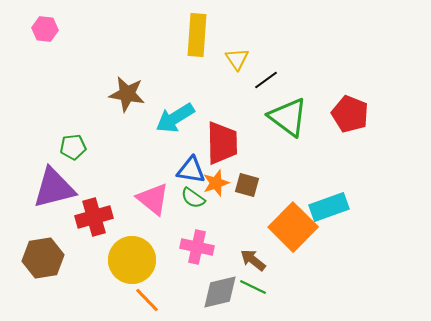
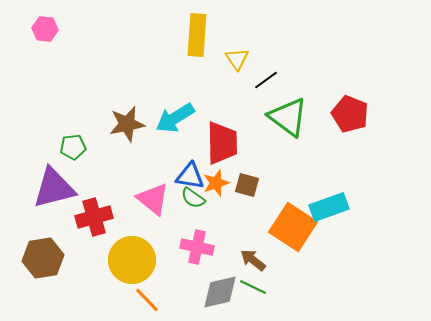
brown star: moved 30 px down; rotated 21 degrees counterclockwise
blue triangle: moved 1 px left, 6 px down
orange square: rotated 12 degrees counterclockwise
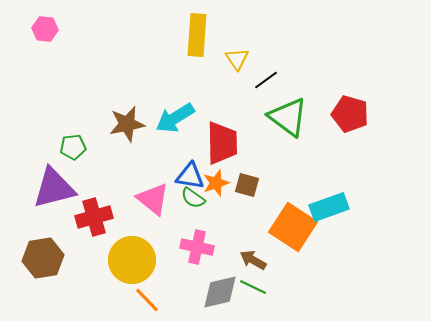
red pentagon: rotated 6 degrees counterclockwise
brown arrow: rotated 8 degrees counterclockwise
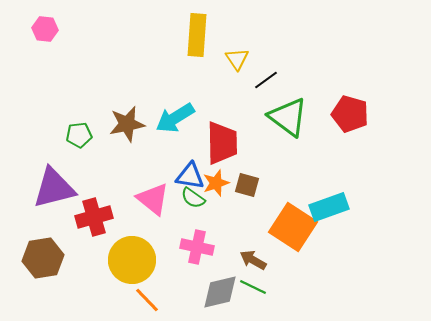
green pentagon: moved 6 px right, 12 px up
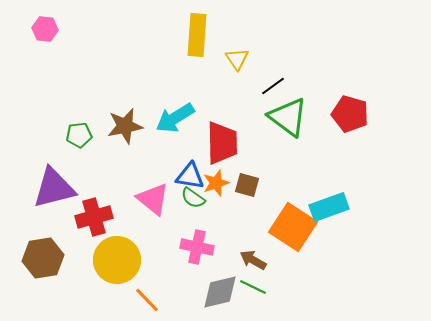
black line: moved 7 px right, 6 px down
brown star: moved 2 px left, 2 px down
yellow circle: moved 15 px left
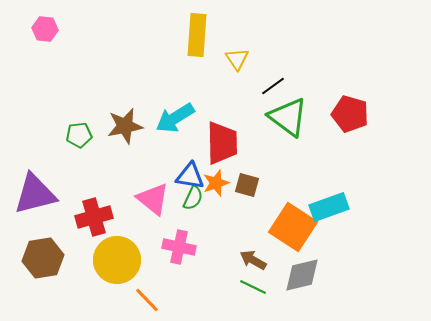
purple triangle: moved 19 px left, 6 px down
green semicircle: rotated 100 degrees counterclockwise
pink cross: moved 18 px left
gray diamond: moved 82 px right, 17 px up
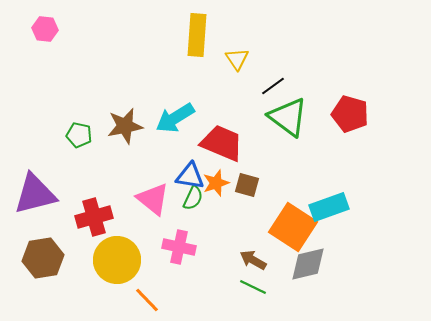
green pentagon: rotated 20 degrees clockwise
red trapezoid: rotated 66 degrees counterclockwise
gray diamond: moved 6 px right, 11 px up
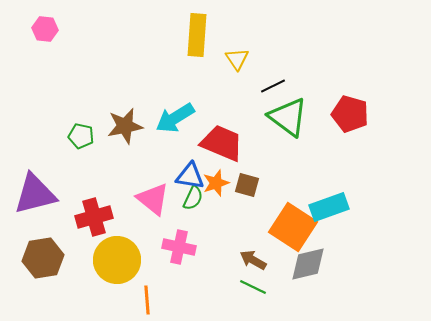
black line: rotated 10 degrees clockwise
green pentagon: moved 2 px right, 1 px down
orange line: rotated 40 degrees clockwise
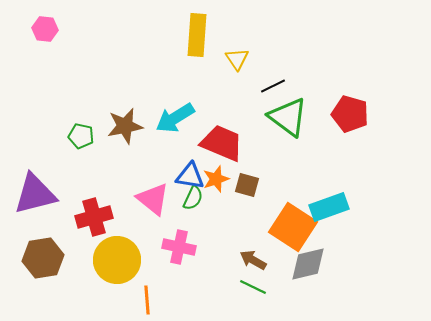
orange star: moved 4 px up
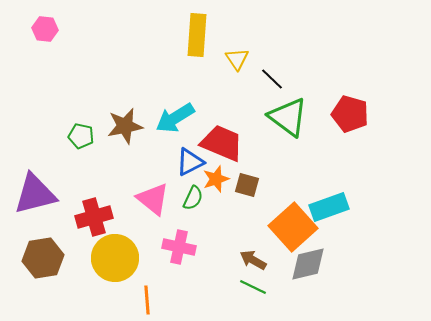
black line: moved 1 px left, 7 px up; rotated 70 degrees clockwise
blue triangle: moved 14 px up; rotated 36 degrees counterclockwise
orange square: rotated 15 degrees clockwise
yellow circle: moved 2 px left, 2 px up
